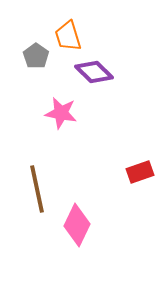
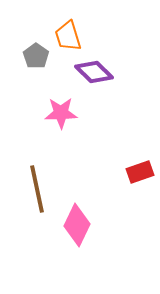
pink star: rotated 12 degrees counterclockwise
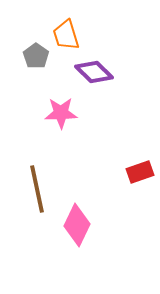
orange trapezoid: moved 2 px left, 1 px up
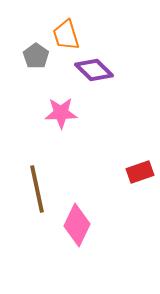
purple diamond: moved 2 px up
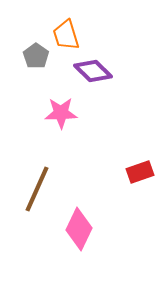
purple diamond: moved 1 px left, 1 px down
brown line: rotated 36 degrees clockwise
pink diamond: moved 2 px right, 4 px down
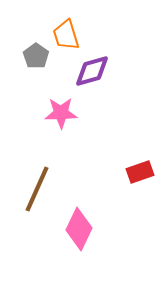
purple diamond: moved 1 px left; rotated 60 degrees counterclockwise
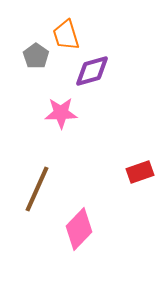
pink diamond: rotated 18 degrees clockwise
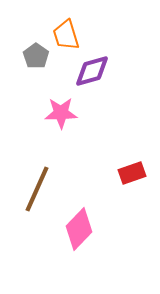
red rectangle: moved 8 px left, 1 px down
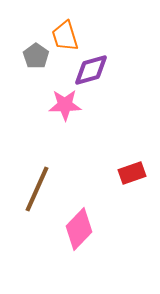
orange trapezoid: moved 1 px left, 1 px down
purple diamond: moved 1 px left, 1 px up
pink star: moved 4 px right, 8 px up
